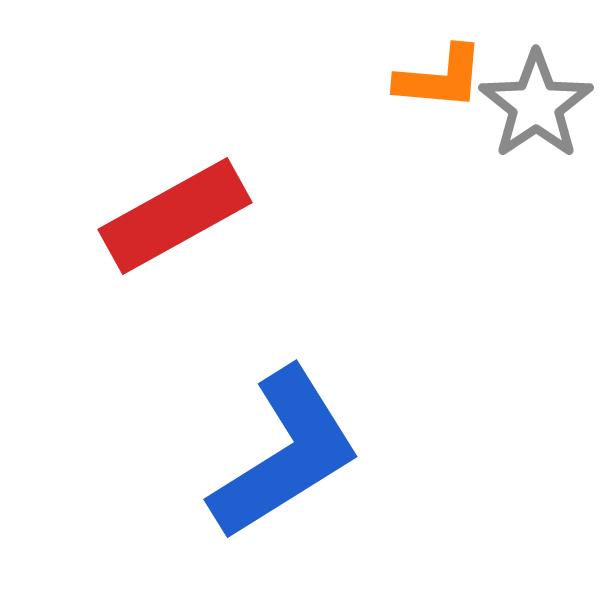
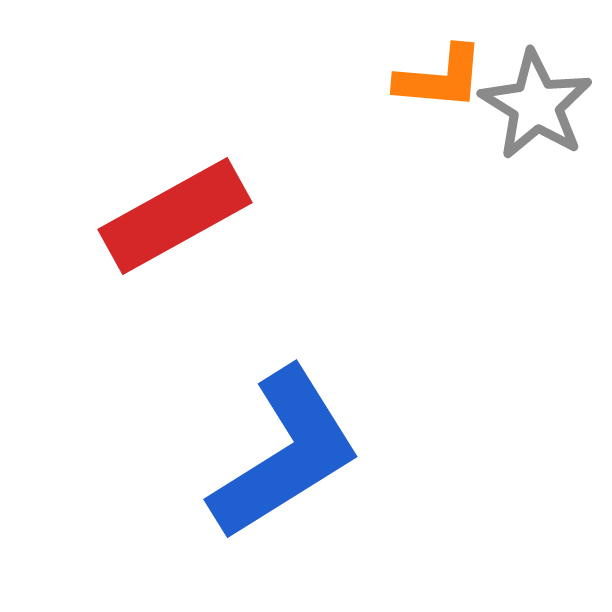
gray star: rotated 6 degrees counterclockwise
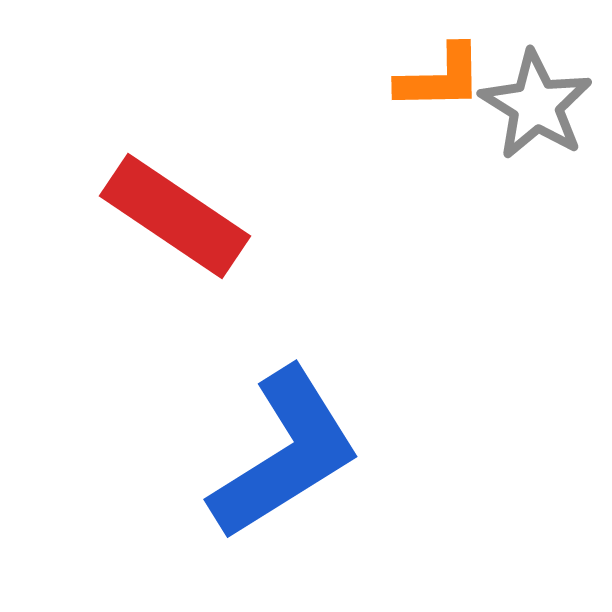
orange L-shape: rotated 6 degrees counterclockwise
red rectangle: rotated 63 degrees clockwise
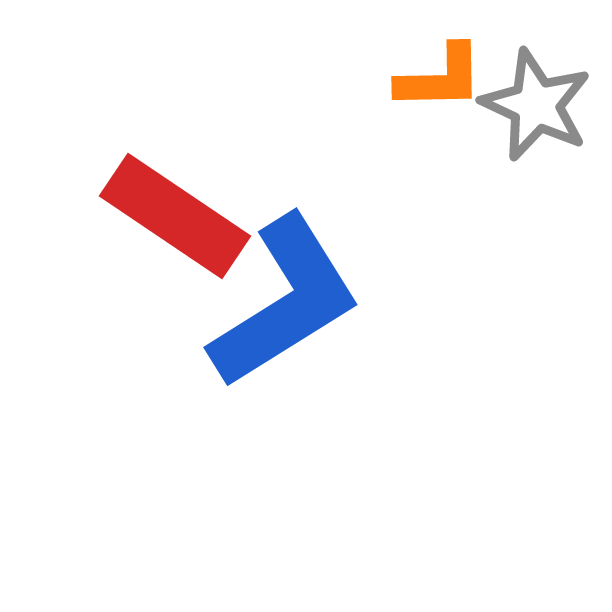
gray star: rotated 7 degrees counterclockwise
blue L-shape: moved 152 px up
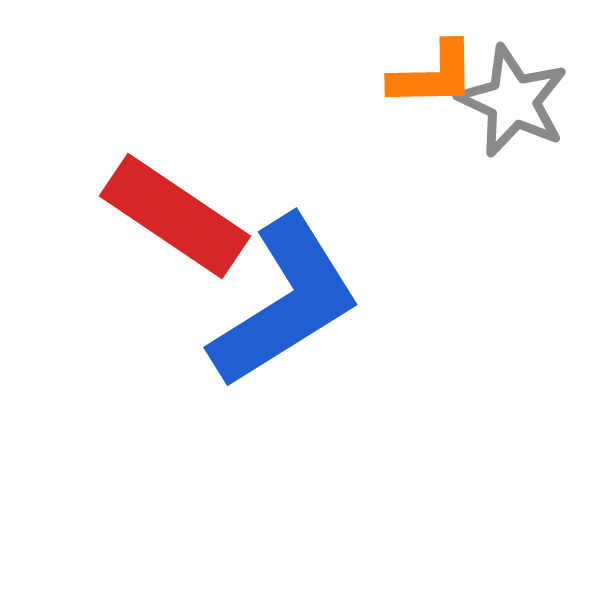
orange L-shape: moved 7 px left, 3 px up
gray star: moved 23 px left, 4 px up
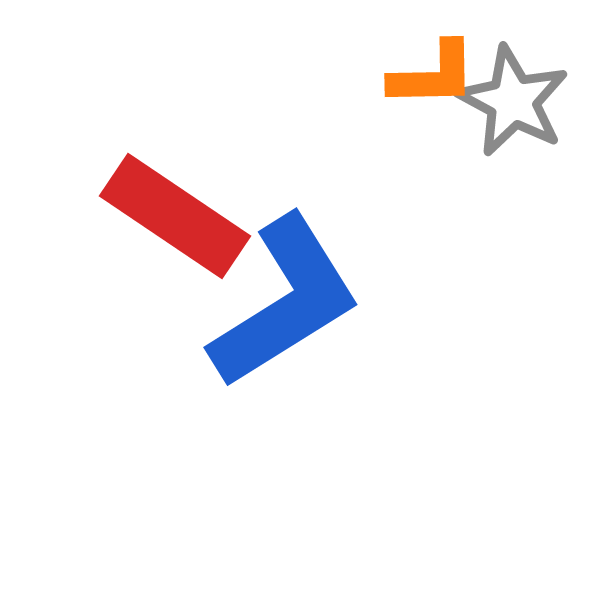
gray star: rotated 3 degrees clockwise
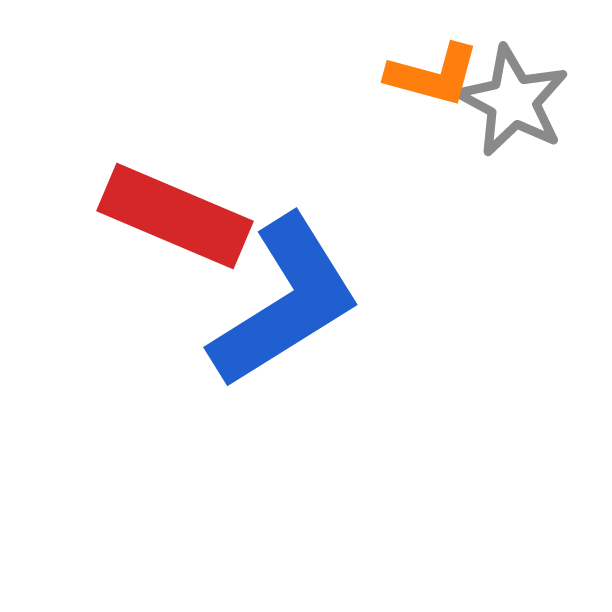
orange L-shape: rotated 16 degrees clockwise
red rectangle: rotated 11 degrees counterclockwise
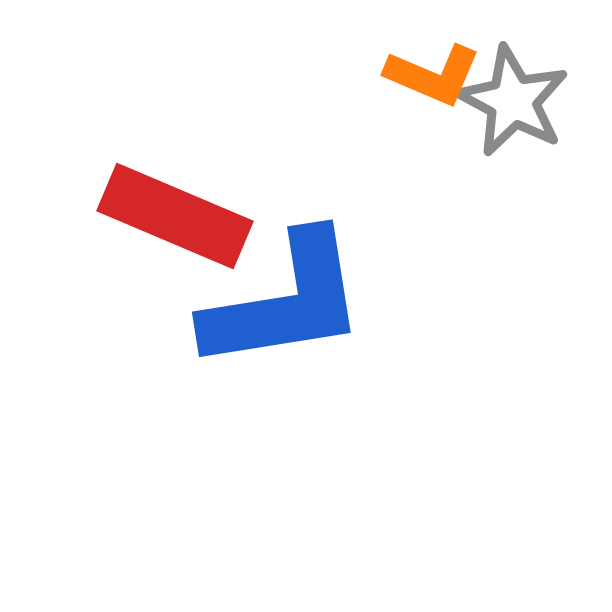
orange L-shape: rotated 8 degrees clockwise
blue L-shape: rotated 23 degrees clockwise
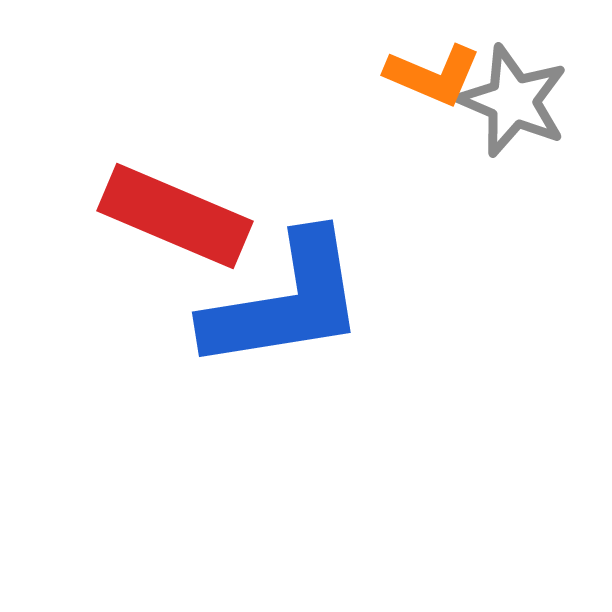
gray star: rotated 5 degrees counterclockwise
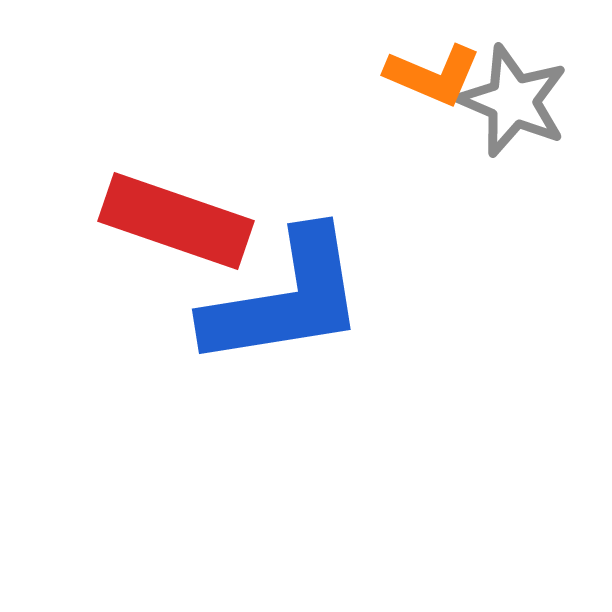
red rectangle: moved 1 px right, 5 px down; rotated 4 degrees counterclockwise
blue L-shape: moved 3 px up
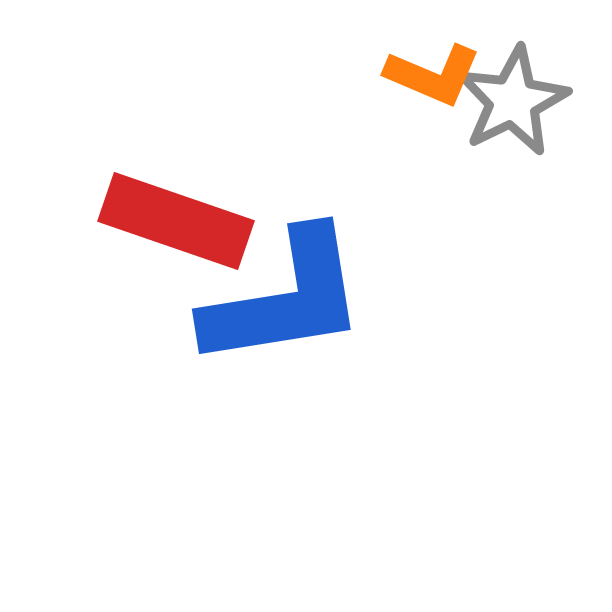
gray star: rotated 23 degrees clockwise
